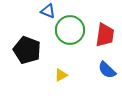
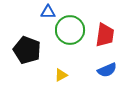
blue triangle: moved 1 px down; rotated 21 degrees counterclockwise
blue semicircle: rotated 66 degrees counterclockwise
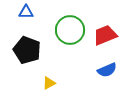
blue triangle: moved 22 px left
red trapezoid: rotated 120 degrees counterclockwise
yellow triangle: moved 12 px left, 8 px down
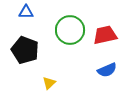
red trapezoid: rotated 10 degrees clockwise
black pentagon: moved 2 px left
yellow triangle: rotated 16 degrees counterclockwise
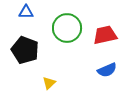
green circle: moved 3 px left, 2 px up
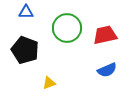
yellow triangle: rotated 24 degrees clockwise
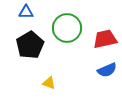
red trapezoid: moved 4 px down
black pentagon: moved 5 px right, 5 px up; rotated 20 degrees clockwise
yellow triangle: rotated 40 degrees clockwise
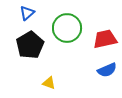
blue triangle: moved 1 px right, 1 px down; rotated 42 degrees counterclockwise
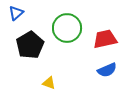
blue triangle: moved 11 px left
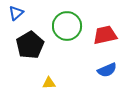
green circle: moved 2 px up
red trapezoid: moved 4 px up
yellow triangle: rotated 24 degrees counterclockwise
